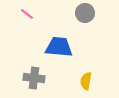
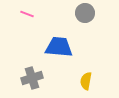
pink line: rotated 16 degrees counterclockwise
gray cross: moved 2 px left; rotated 25 degrees counterclockwise
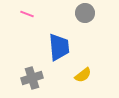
blue trapezoid: rotated 80 degrees clockwise
yellow semicircle: moved 3 px left, 6 px up; rotated 138 degrees counterclockwise
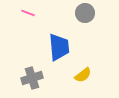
pink line: moved 1 px right, 1 px up
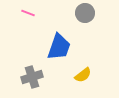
blue trapezoid: rotated 24 degrees clockwise
gray cross: moved 1 px up
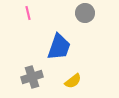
pink line: rotated 56 degrees clockwise
yellow semicircle: moved 10 px left, 6 px down
